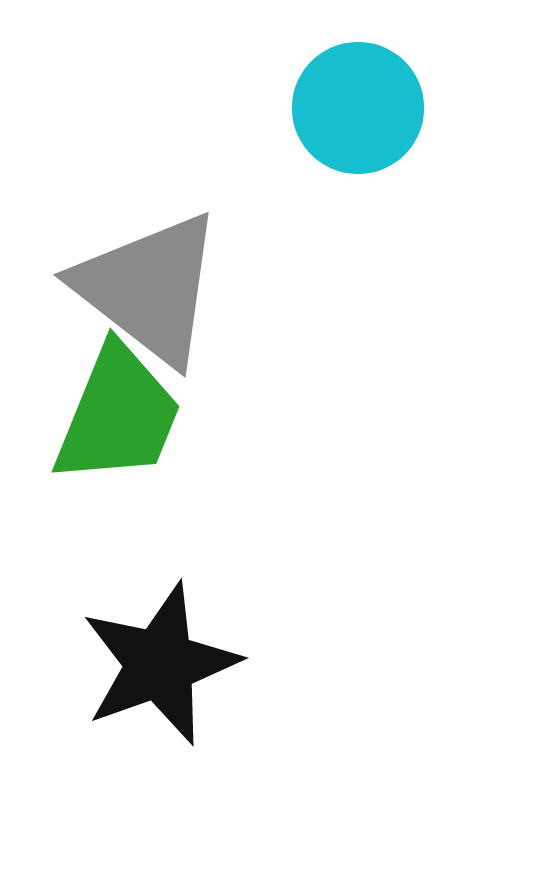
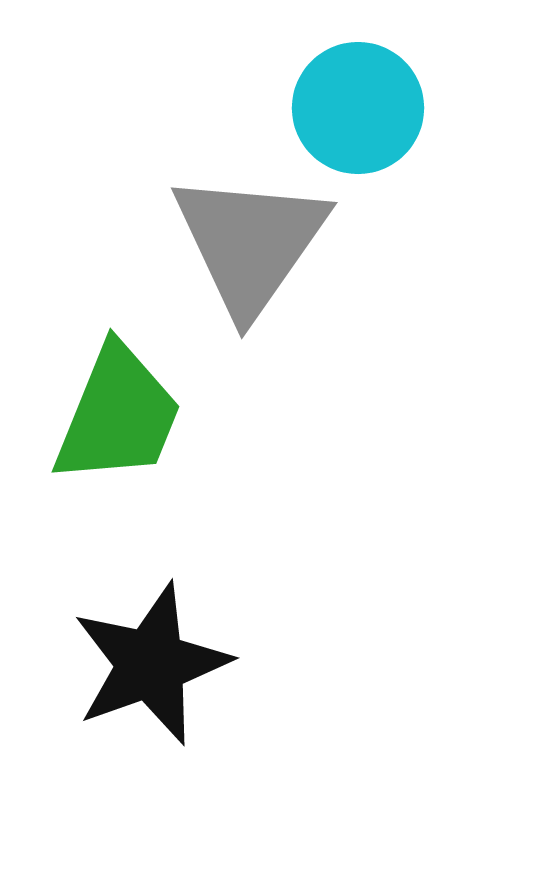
gray triangle: moved 101 px right, 45 px up; rotated 27 degrees clockwise
black star: moved 9 px left
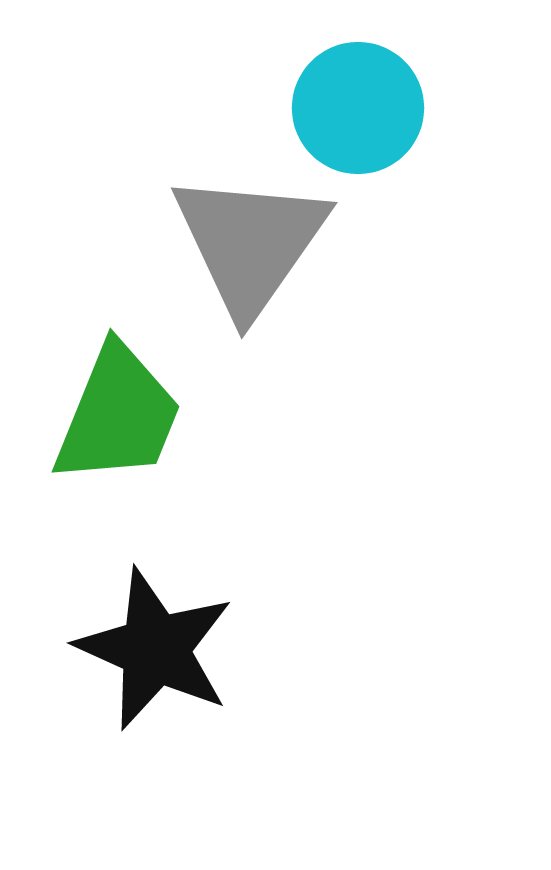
black star: moved 4 px right, 15 px up; rotated 28 degrees counterclockwise
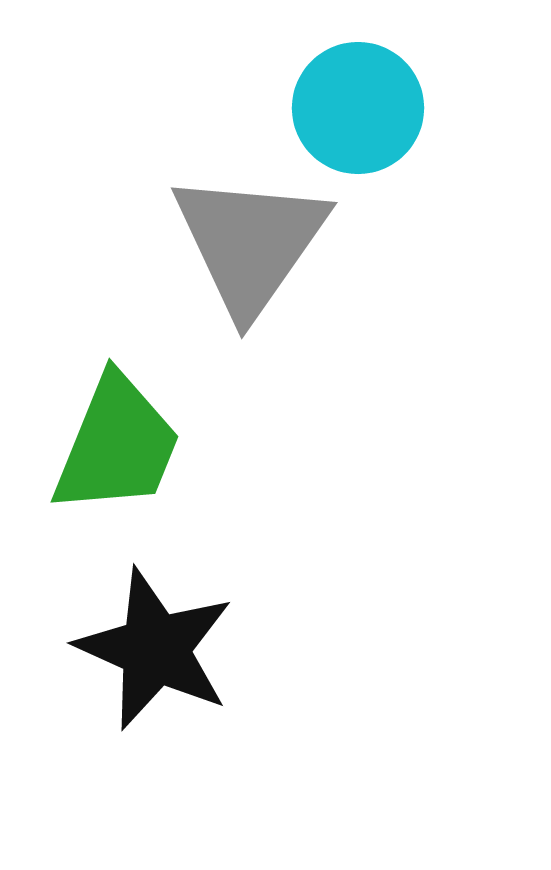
green trapezoid: moved 1 px left, 30 px down
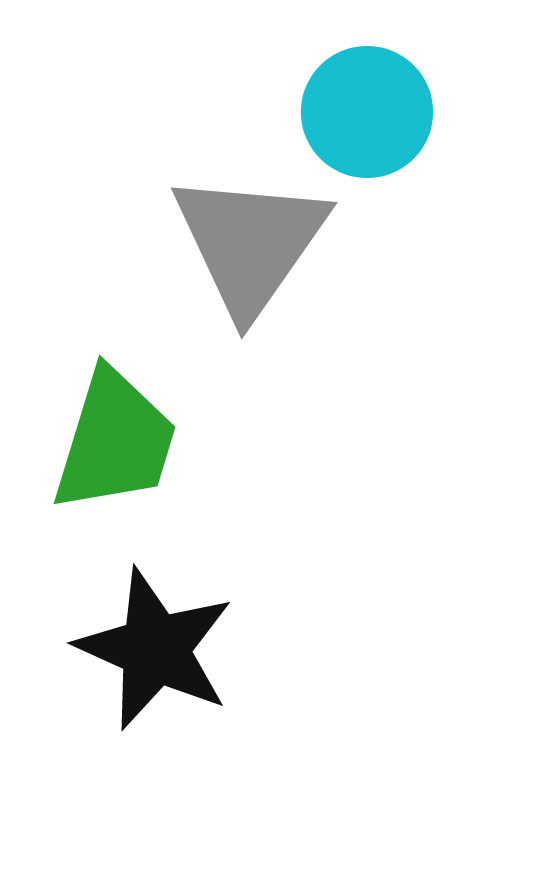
cyan circle: moved 9 px right, 4 px down
green trapezoid: moved 2 px left, 4 px up; rotated 5 degrees counterclockwise
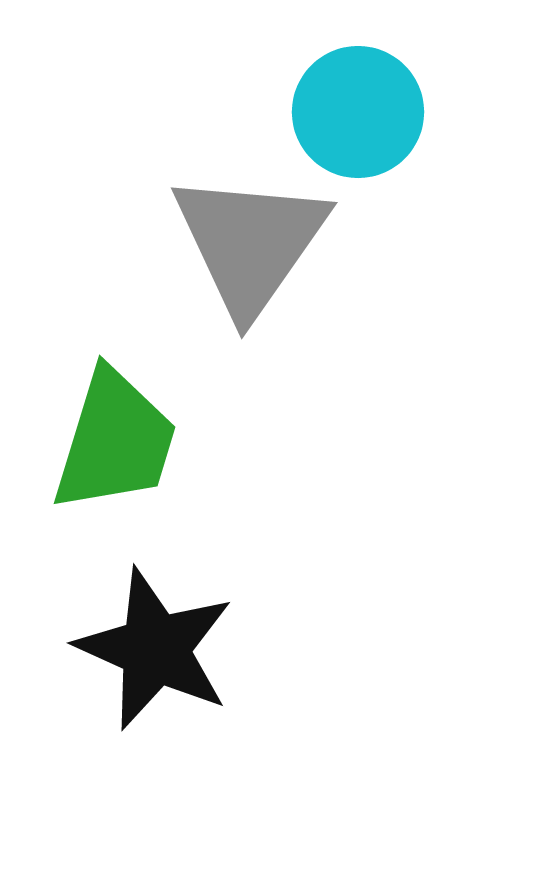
cyan circle: moved 9 px left
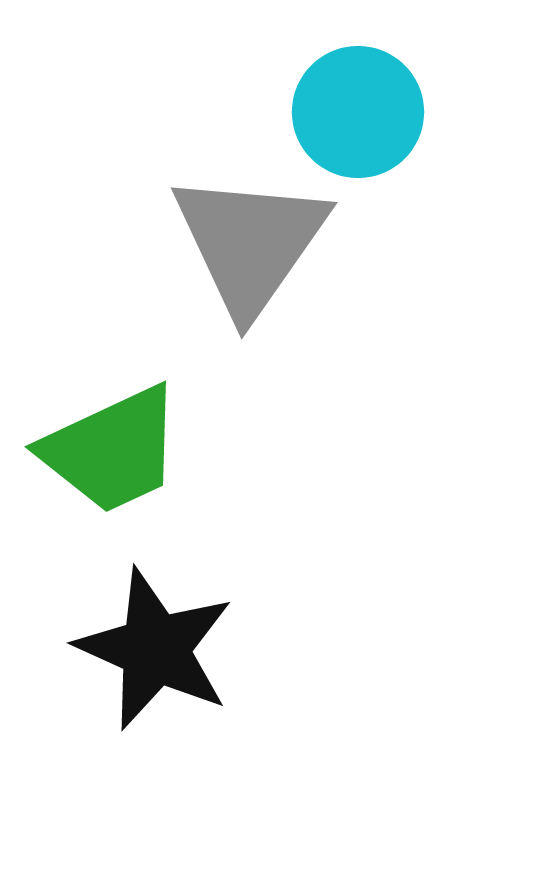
green trapezoid: moved 3 px left, 9 px down; rotated 48 degrees clockwise
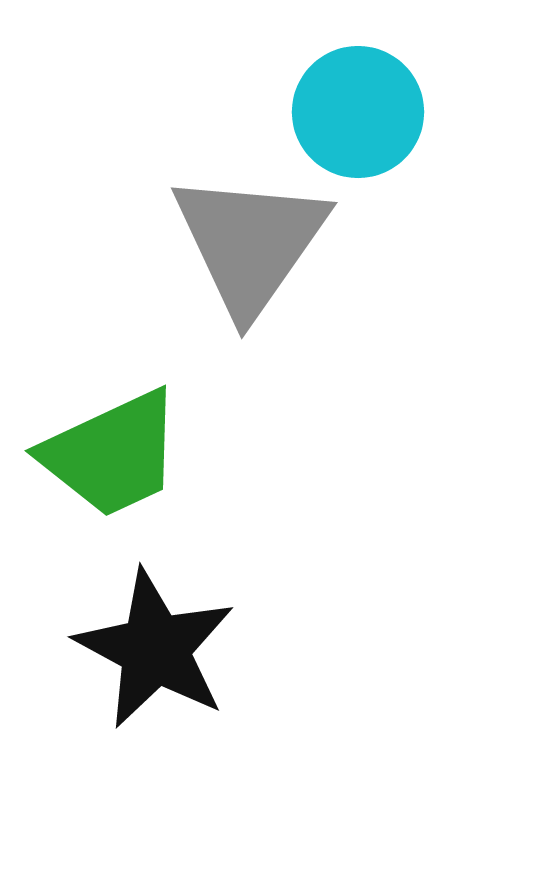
green trapezoid: moved 4 px down
black star: rotated 4 degrees clockwise
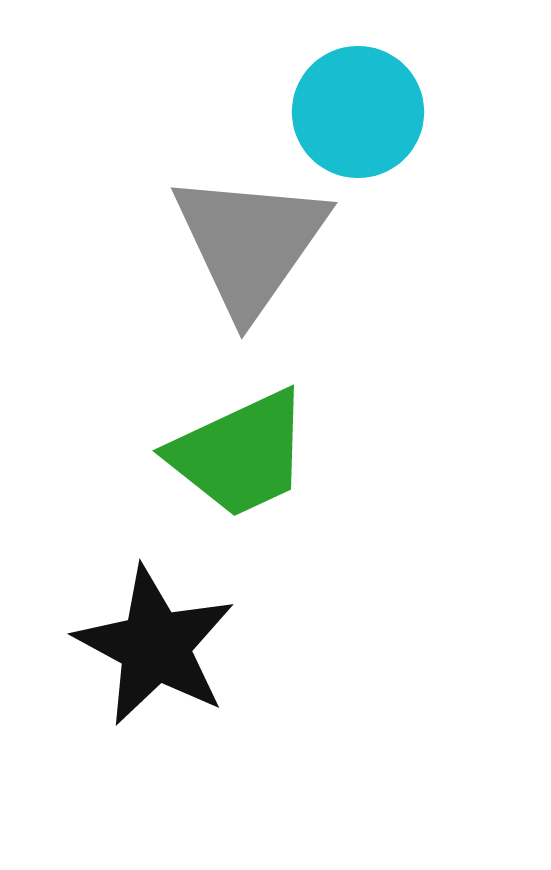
green trapezoid: moved 128 px right
black star: moved 3 px up
